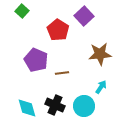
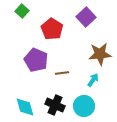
purple square: moved 2 px right, 1 px down
red pentagon: moved 6 px left, 1 px up
cyan arrow: moved 8 px left, 7 px up
cyan diamond: moved 2 px left, 1 px up
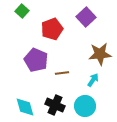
red pentagon: rotated 20 degrees clockwise
cyan circle: moved 1 px right
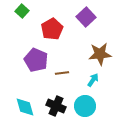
red pentagon: rotated 10 degrees counterclockwise
black cross: moved 1 px right, 1 px down
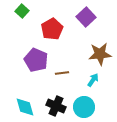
cyan circle: moved 1 px left, 1 px down
